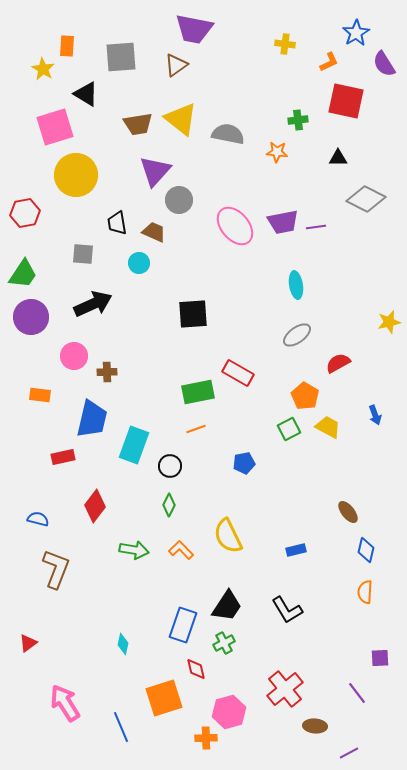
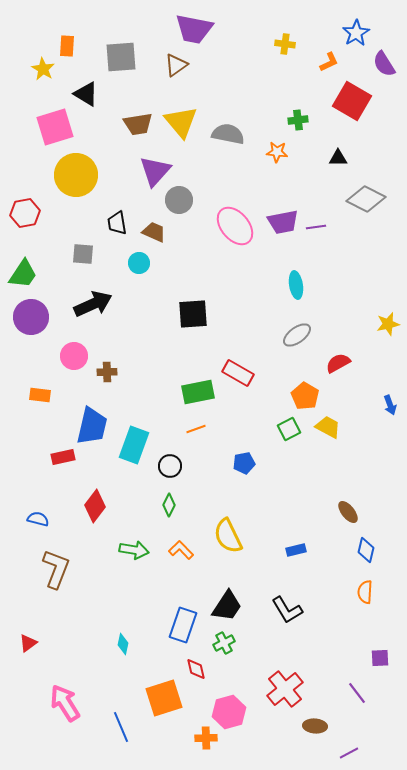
red square at (346, 101): moved 6 px right; rotated 18 degrees clockwise
yellow triangle at (181, 119): moved 3 px down; rotated 12 degrees clockwise
yellow star at (389, 322): moved 1 px left, 2 px down
blue arrow at (375, 415): moved 15 px right, 10 px up
blue trapezoid at (92, 419): moved 7 px down
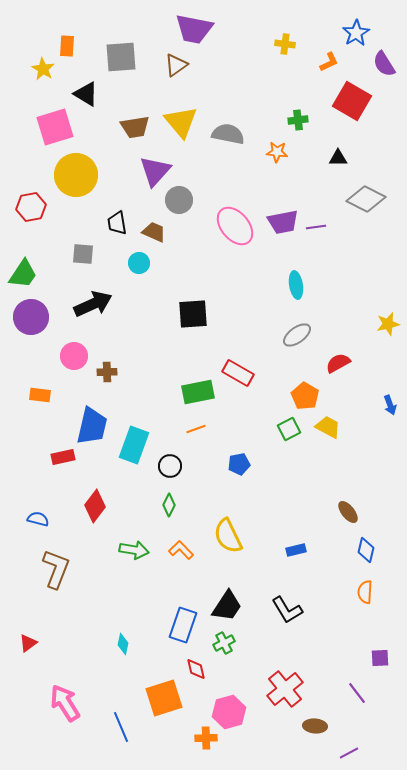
brown trapezoid at (138, 124): moved 3 px left, 3 px down
red hexagon at (25, 213): moved 6 px right, 6 px up
blue pentagon at (244, 463): moved 5 px left, 1 px down
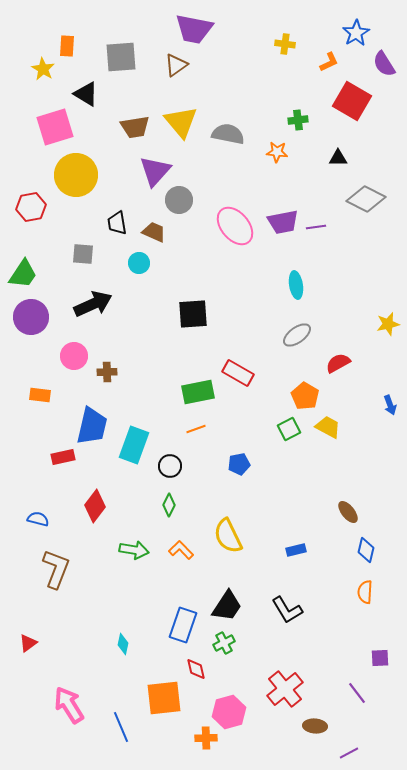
orange square at (164, 698): rotated 12 degrees clockwise
pink arrow at (65, 703): moved 4 px right, 2 px down
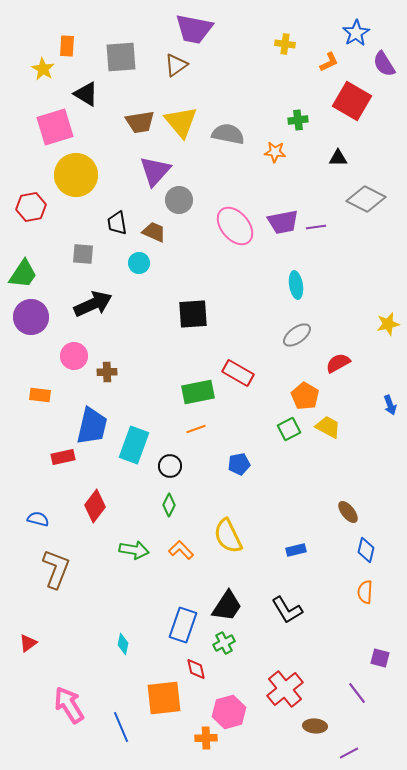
brown trapezoid at (135, 127): moved 5 px right, 5 px up
orange star at (277, 152): moved 2 px left
purple square at (380, 658): rotated 18 degrees clockwise
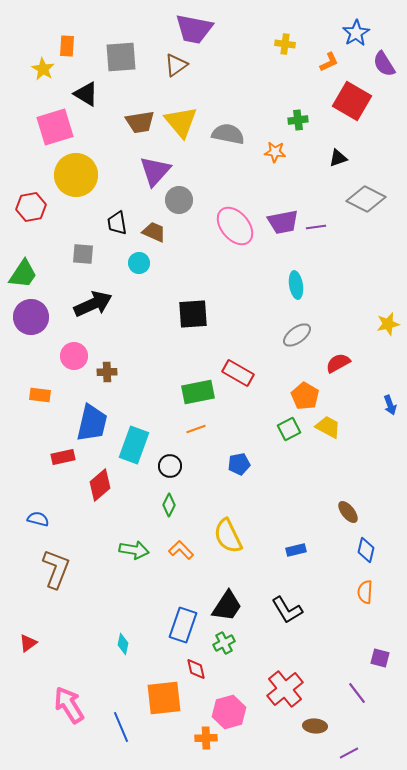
black triangle at (338, 158): rotated 18 degrees counterclockwise
blue trapezoid at (92, 426): moved 3 px up
red diamond at (95, 506): moved 5 px right, 21 px up; rotated 12 degrees clockwise
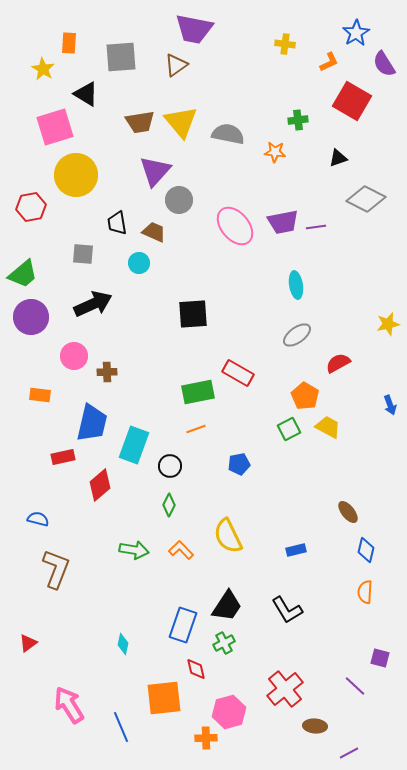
orange rectangle at (67, 46): moved 2 px right, 3 px up
green trapezoid at (23, 274): rotated 16 degrees clockwise
purple line at (357, 693): moved 2 px left, 7 px up; rotated 10 degrees counterclockwise
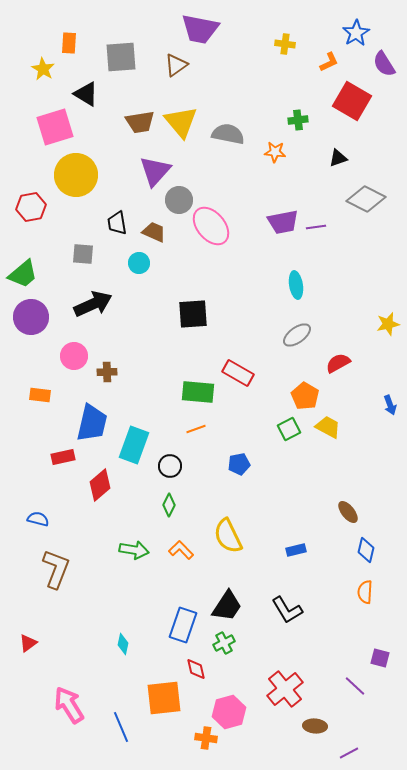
purple trapezoid at (194, 29): moved 6 px right
pink ellipse at (235, 226): moved 24 px left
green rectangle at (198, 392): rotated 16 degrees clockwise
orange cross at (206, 738): rotated 10 degrees clockwise
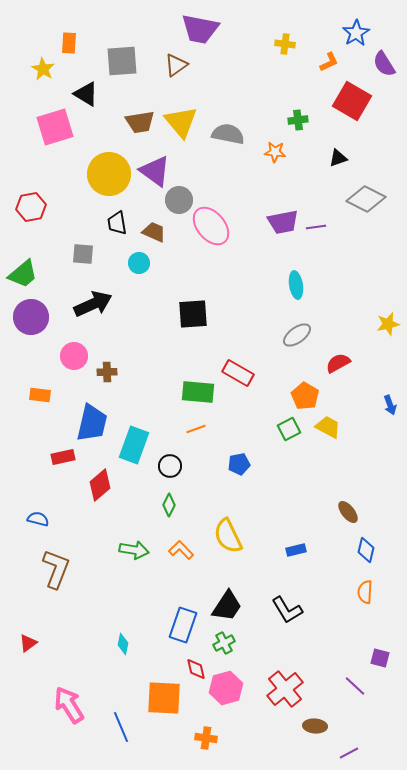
gray square at (121, 57): moved 1 px right, 4 px down
purple triangle at (155, 171): rotated 36 degrees counterclockwise
yellow circle at (76, 175): moved 33 px right, 1 px up
orange square at (164, 698): rotated 9 degrees clockwise
pink hexagon at (229, 712): moved 3 px left, 24 px up
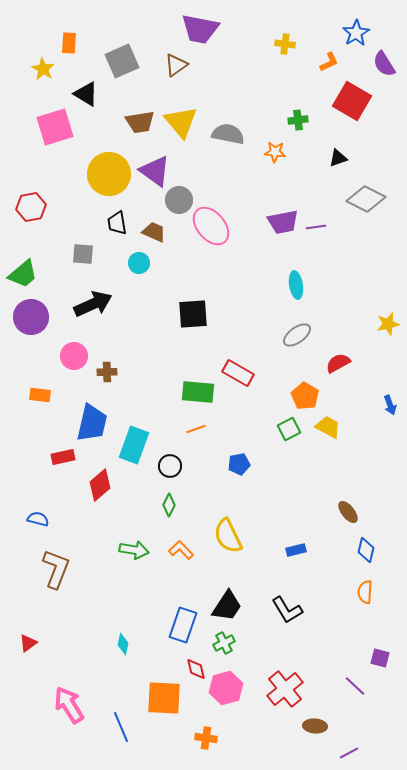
gray square at (122, 61): rotated 20 degrees counterclockwise
